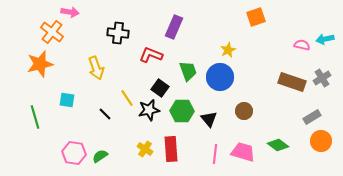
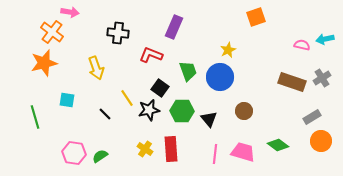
orange star: moved 4 px right, 1 px up
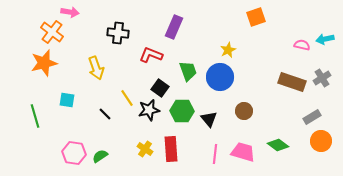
green line: moved 1 px up
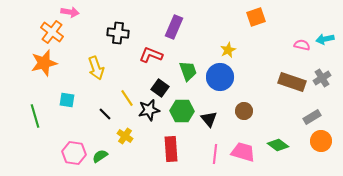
yellow cross: moved 20 px left, 13 px up
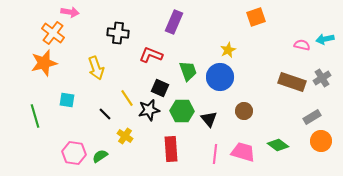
purple rectangle: moved 5 px up
orange cross: moved 1 px right, 1 px down
black square: rotated 12 degrees counterclockwise
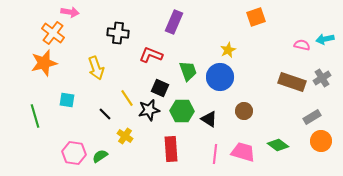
black triangle: rotated 18 degrees counterclockwise
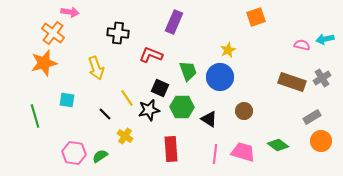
green hexagon: moved 4 px up
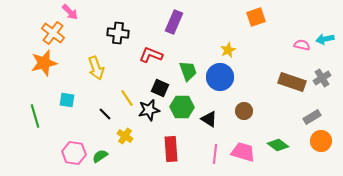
pink arrow: rotated 36 degrees clockwise
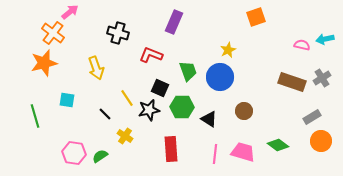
pink arrow: rotated 84 degrees counterclockwise
black cross: rotated 10 degrees clockwise
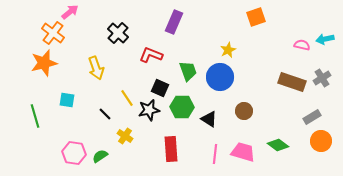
black cross: rotated 25 degrees clockwise
